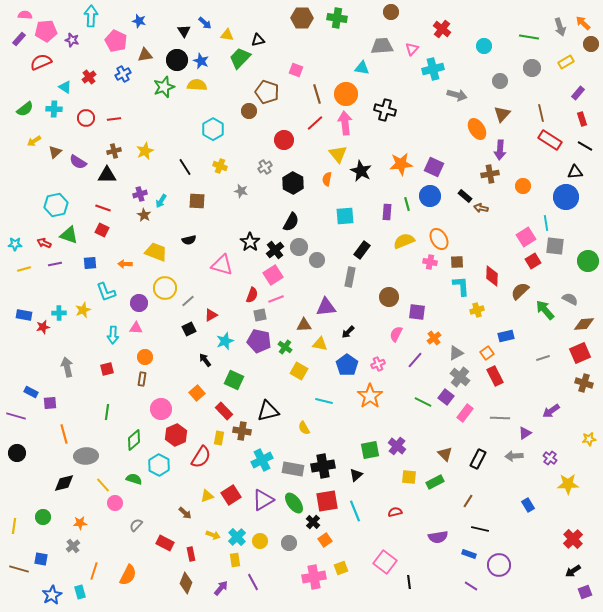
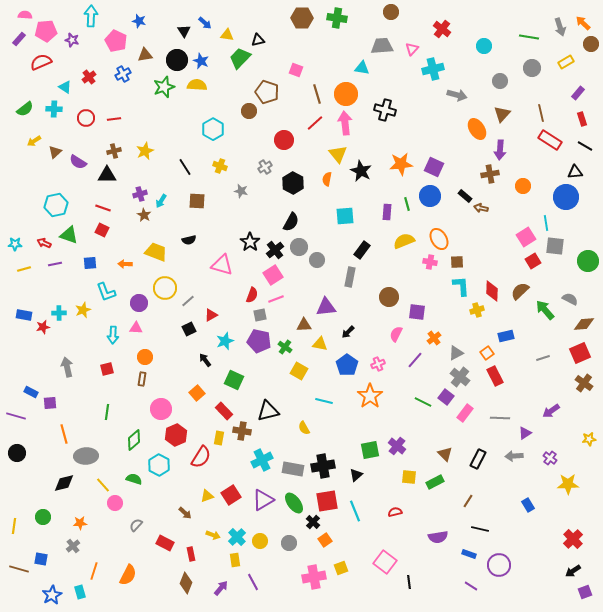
red diamond at (492, 276): moved 15 px down
brown cross at (584, 383): rotated 18 degrees clockwise
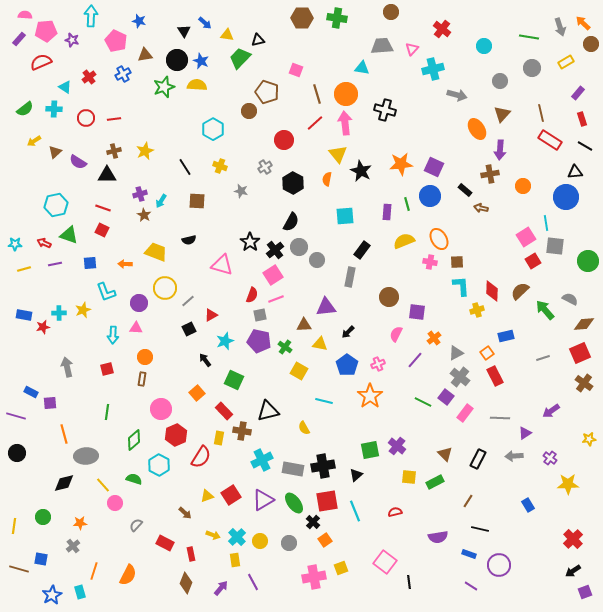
black rectangle at (465, 196): moved 6 px up
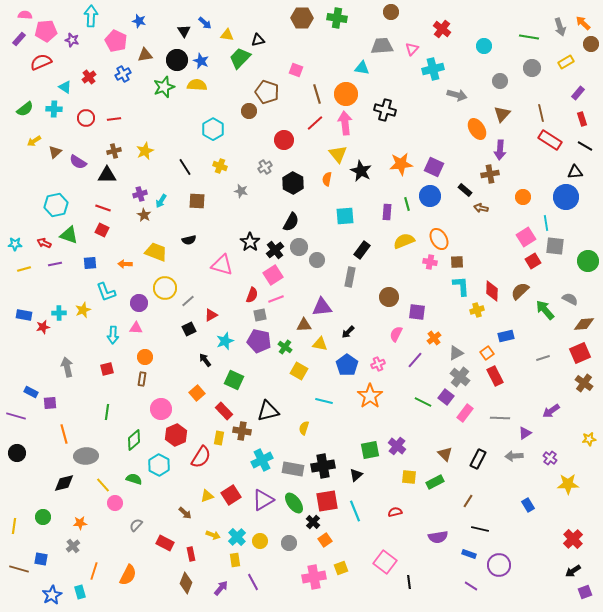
orange circle at (523, 186): moved 11 px down
purple triangle at (326, 307): moved 4 px left
yellow semicircle at (304, 428): rotated 48 degrees clockwise
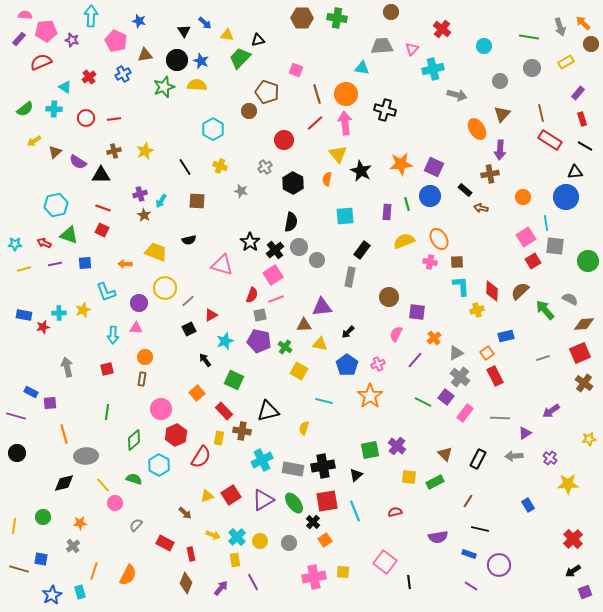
black triangle at (107, 175): moved 6 px left
black semicircle at (291, 222): rotated 18 degrees counterclockwise
blue square at (90, 263): moved 5 px left
yellow square at (341, 568): moved 2 px right, 4 px down; rotated 24 degrees clockwise
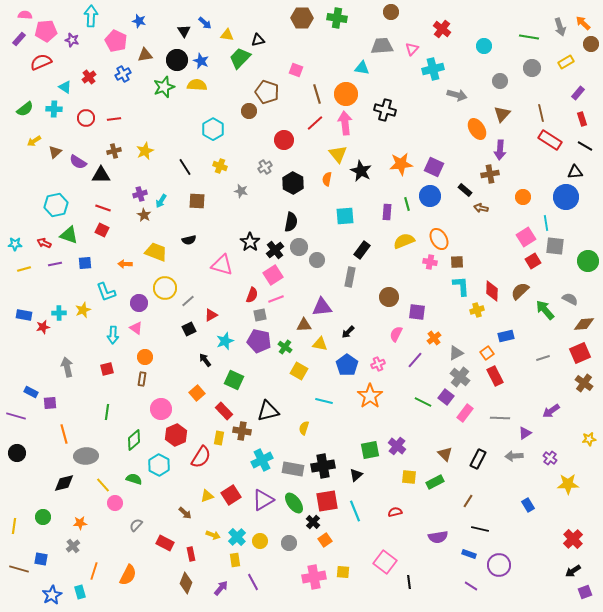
pink triangle at (136, 328): rotated 32 degrees clockwise
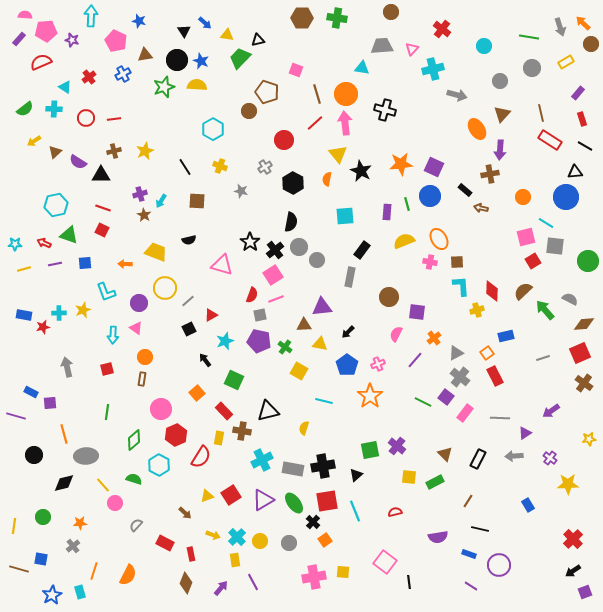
cyan line at (546, 223): rotated 49 degrees counterclockwise
pink square at (526, 237): rotated 18 degrees clockwise
brown semicircle at (520, 291): moved 3 px right
black circle at (17, 453): moved 17 px right, 2 px down
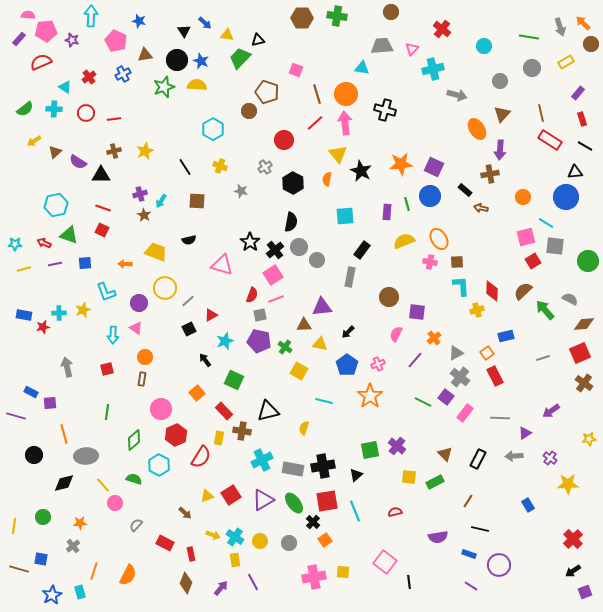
pink semicircle at (25, 15): moved 3 px right
green cross at (337, 18): moved 2 px up
red circle at (86, 118): moved 5 px up
cyan cross at (237, 537): moved 2 px left; rotated 12 degrees counterclockwise
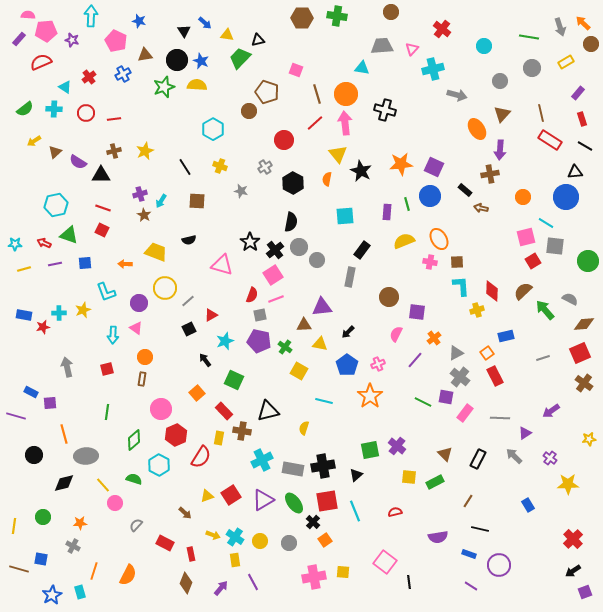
purple square at (446, 397): rotated 28 degrees counterclockwise
gray arrow at (514, 456): rotated 48 degrees clockwise
gray cross at (73, 546): rotated 24 degrees counterclockwise
